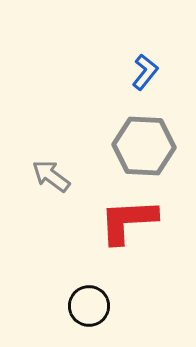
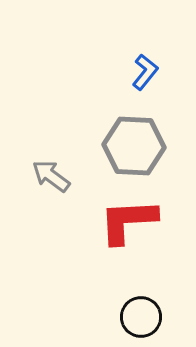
gray hexagon: moved 10 px left
black circle: moved 52 px right, 11 px down
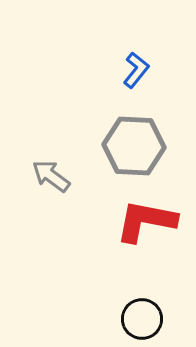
blue L-shape: moved 9 px left, 2 px up
red L-shape: moved 18 px right; rotated 14 degrees clockwise
black circle: moved 1 px right, 2 px down
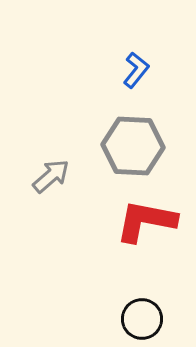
gray hexagon: moved 1 px left
gray arrow: rotated 102 degrees clockwise
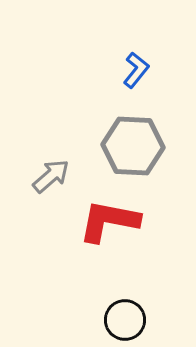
red L-shape: moved 37 px left
black circle: moved 17 px left, 1 px down
